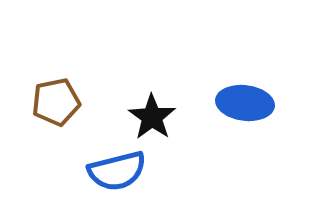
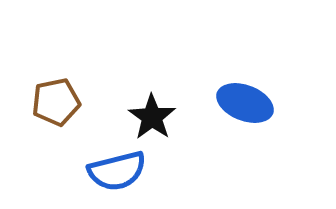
blue ellipse: rotated 14 degrees clockwise
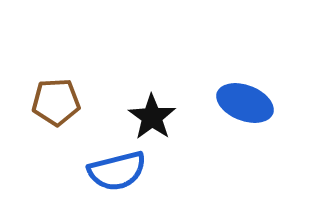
brown pentagon: rotated 9 degrees clockwise
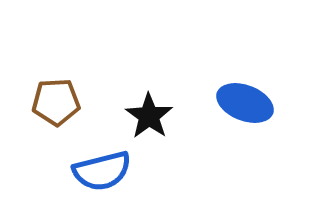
black star: moved 3 px left, 1 px up
blue semicircle: moved 15 px left
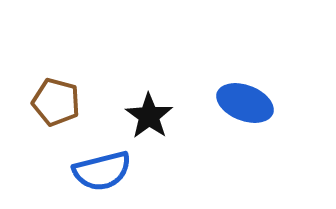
brown pentagon: rotated 18 degrees clockwise
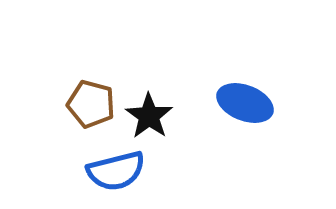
brown pentagon: moved 35 px right, 2 px down
blue semicircle: moved 14 px right
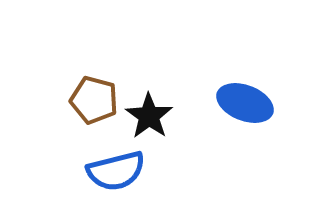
brown pentagon: moved 3 px right, 4 px up
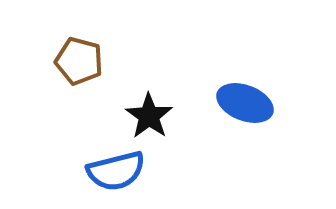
brown pentagon: moved 15 px left, 39 px up
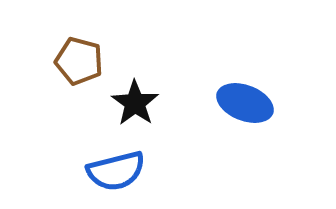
black star: moved 14 px left, 13 px up
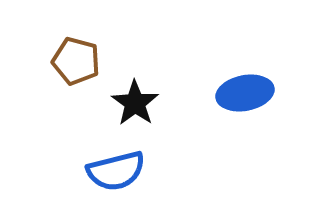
brown pentagon: moved 3 px left
blue ellipse: moved 10 px up; rotated 32 degrees counterclockwise
